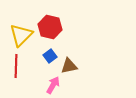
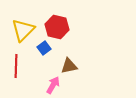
red hexagon: moved 7 px right
yellow triangle: moved 2 px right, 5 px up
blue square: moved 6 px left, 8 px up
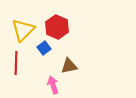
red hexagon: rotated 10 degrees clockwise
red line: moved 3 px up
pink arrow: rotated 48 degrees counterclockwise
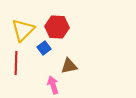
red hexagon: rotated 20 degrees counterclockwise
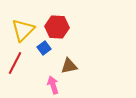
red line: moved 1 px left; rotated 25 degrees clockwise
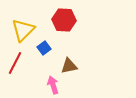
red hexagon: moved 7 px right, 7 px up
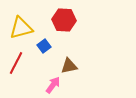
yellow triangle: moved 2 px left, 2 px up; rotated 30 degrees clockwise
blue square: moved 2 px up
red line: moved 1 px right
pink arrow: rotated 54 degrees clockwise
